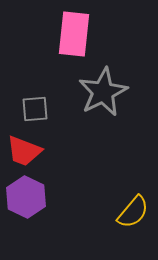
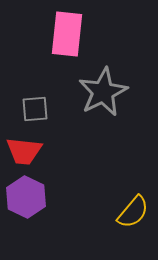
pink rectangle: moved 7 px left
red trapezoid: rotated 15 degrees counterclockwise
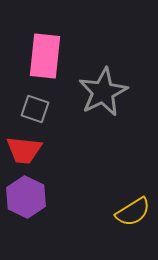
pink rectangle: moved 22 px left, 22 px down
gray square: rotated 24 degrees clockwise
red trapezoid: moved 1 px up
yellow semicircle: rotated 18 degrees clockwise
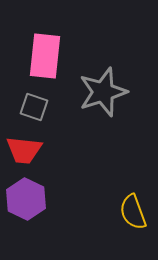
gray star: rotated 9 degrees clockwise
gray square: moved 1 px left, 2 px up
purple hexagon: moved 2 px down
yellow semicircle: rotated 102 degrees clockwise
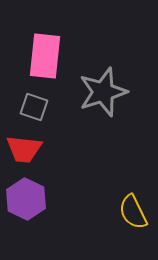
red trapezoid: moved 1 px up
yellow semicircle: rotated 6 degrees counterclockwise
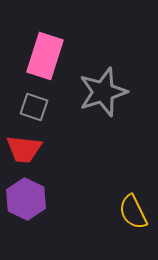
pink rectangle: rotated 12 degrees clockwise
